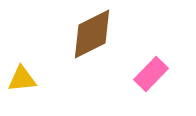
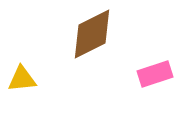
pink rectangle: moved 4 px right; rotated 28 degrees clockwise
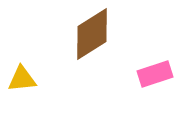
brown diamond: rotated 6 degrees counterclockwise
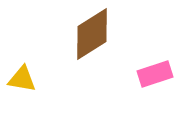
yellow triangle: rotated 16 degrees clockwise
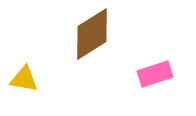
yellow triangle: moved 2 px right
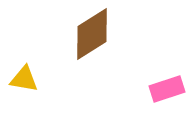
pink rectangle: moved 12 px right, 15 px down
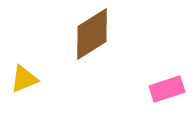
yellow triangle: rotated 32 degrees counterclockwise
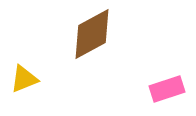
brown diamond: rotated 4 degrees clockwise
